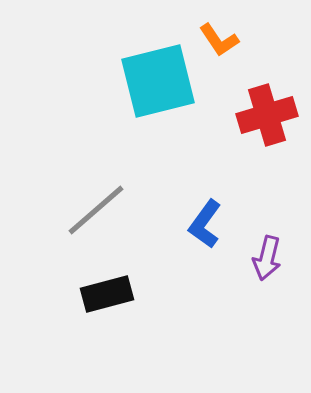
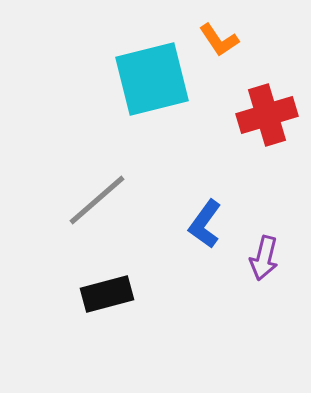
cyan square: moved 6 px left, 2 px up
gray line: moved 1 px right, 10 px up
purple arrow: moved 3 px left
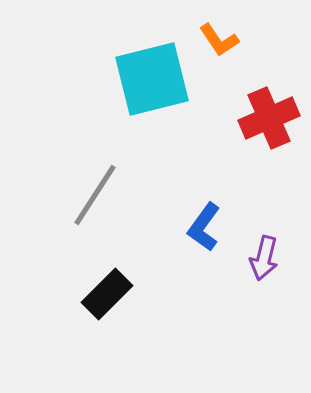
red cross: moved 2 px right, 3 px down; rotated 6 degrees counterclockwise
gray line: moved 2 px left, 5 px up; rotated 16 degrees counterclockwise
blue L-shape: moved 1 px left, 3 px down
black rectangle: rotated 30 degrees counterclockwise
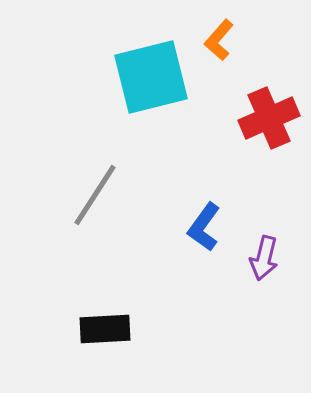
orange L-shape: rotated 75 degrees clockwise
cyan square: moved 1 px left, 2 px up
black rectangle: moved 2 px left, 35 px down; rotated 42 degrees clockwise
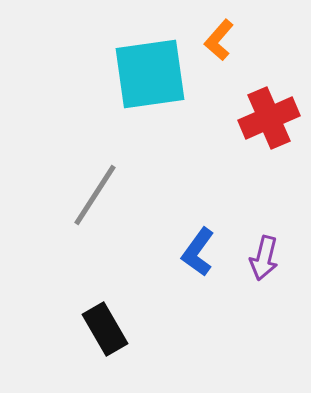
cyan square: moved 1 px left, 3 px up; rotated 6 degrees clockwise
blue L-shape: moved 6 px left, 25 px down
black rectangle: rotated 63 degrees clockwise
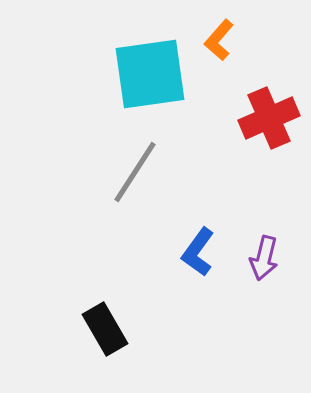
gray line: moved 40 px right, 23 px up
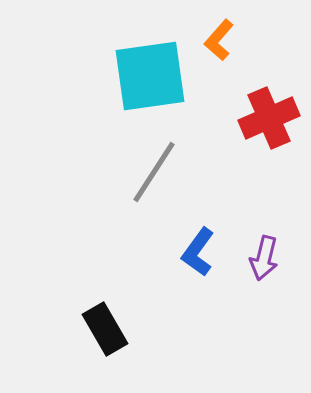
cyan square: moved 2 px down
gray line: moved 19 px right
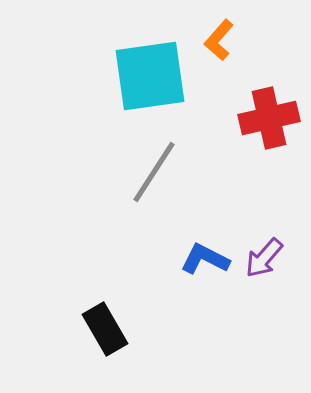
red cross: rotated 10 degrees clockwise
blue L-shape: moved 7 px right, 7 px down; rotated 81 degrees clockwise
purple arrow: rotated 27 degrees clockwise
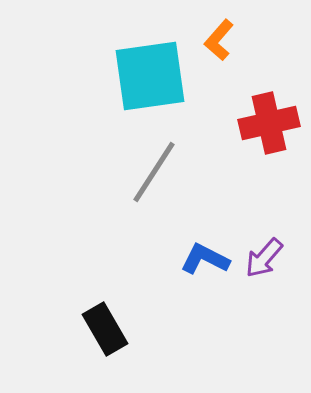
red cross: moved 5 px down
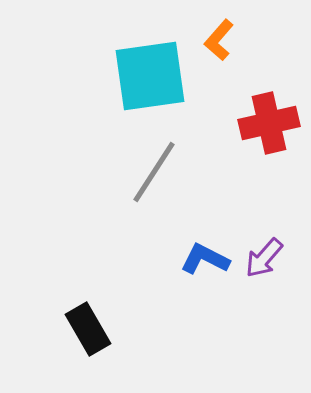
black rectangle: moved 17 px left
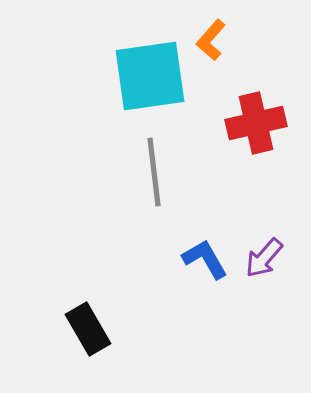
orange L-shape: moved 8 px left
red cross: moved 13 px left
gray line: rotated 40 degrees counterclockwise
blue L-shape: rotated 33 degrees clockwise
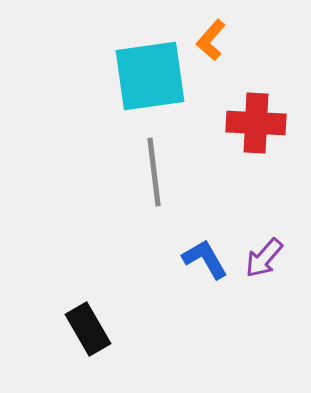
red cross: rotated 16 degrees clockwise
